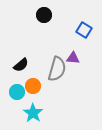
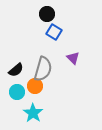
black circle: moved 3 px right, 1 px up
blue square: moved 30 px left, 2 px down
purple triangle: rotated 40 degrees clockwise
black semicircle: moved 5 px left, 5 px down
gray semicircle: moved 14 px left
orange circle: moved 2 px right
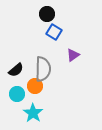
purple triangle: moved 3 px up; rotated 40 degrees clockwise
gray semicircle: rotated 15 degrees counterclockwise
cyan circle: moved 2 px down
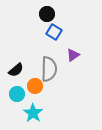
gray semicircle: moved 6 px right
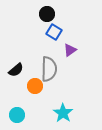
purple triangle: moved 3 px left, 5 px up
cyan circle: moved 21 px down
cyan star: moved 30 px right
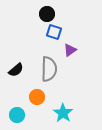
blue square: rotated 14 degrees counterclockwise
orange circle: moved 2 px right, 11 px down
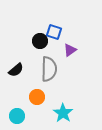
black circle: moved 7 px left, 27 px down
cyan circle: moved 1 px down
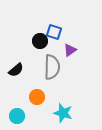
gray semicircle: moved 3 px right, 2 px up
cyan star: rotated 18 degrees counterclockwise
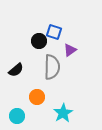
black circle: moved 1 px left
cyan star: rotated 24 degrees clockwise
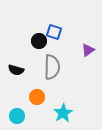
purple triangle: moved 18 px right
black semicircle: rotated 56 degrees clockwise
